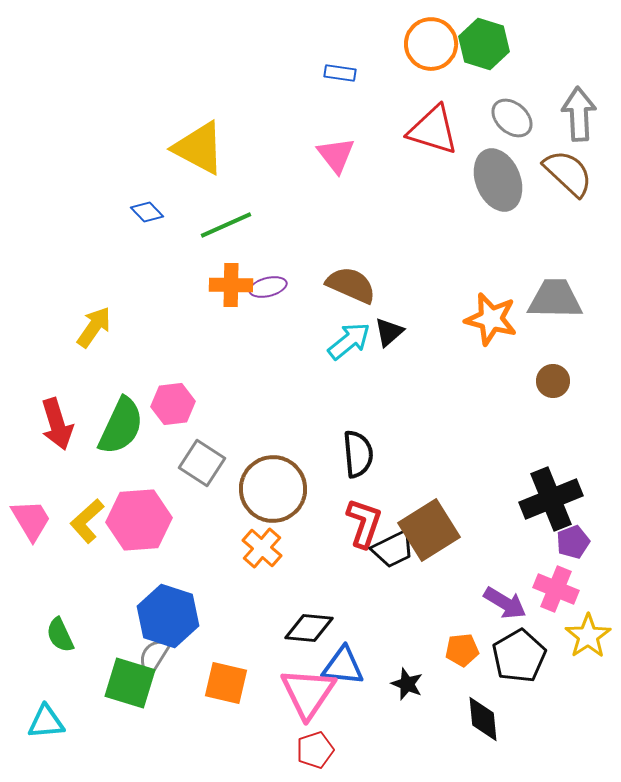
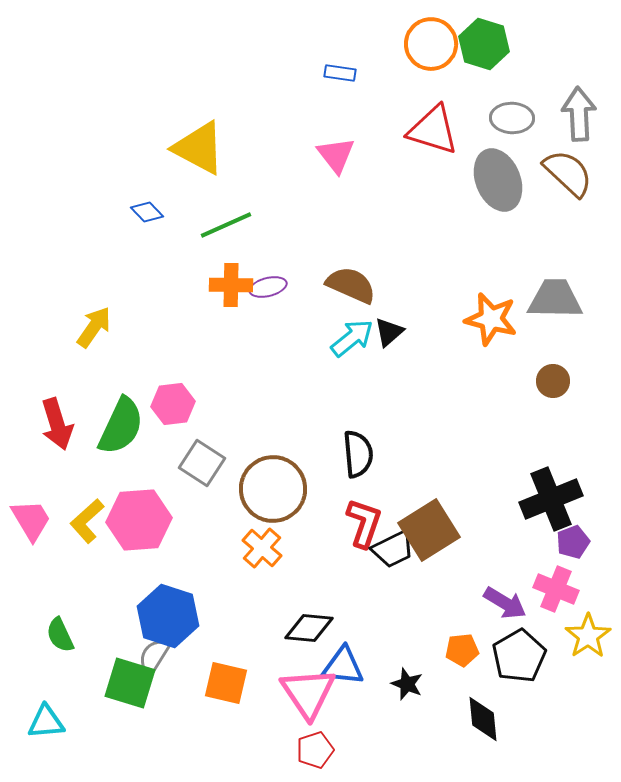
gray ellipse at (512, 118): rotated 39 degrees counterclockwise
cyan arrow at (349, 341): moved 3 px right, 3 px up
pink triangle at (308, 693): rotated 8 degrees counterclockwise
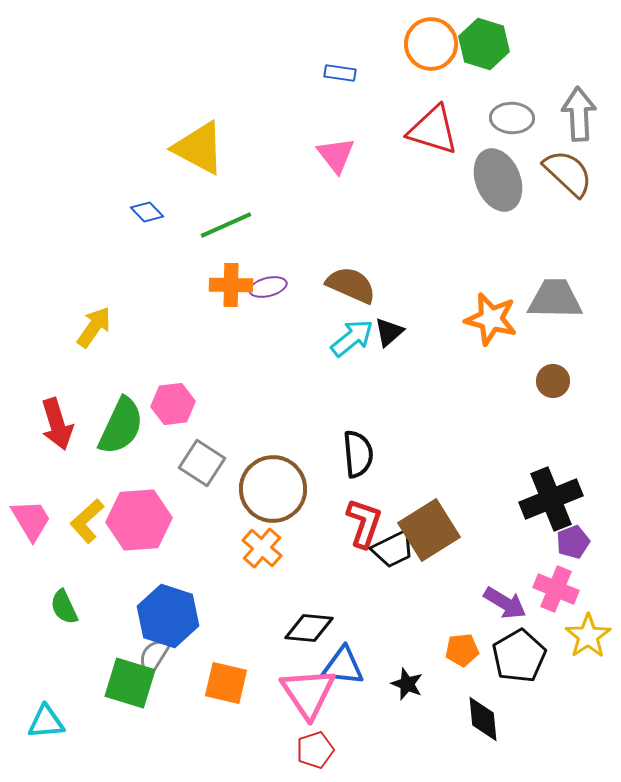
green semicircle at (60, 635): moved 4 px right, 28 px up
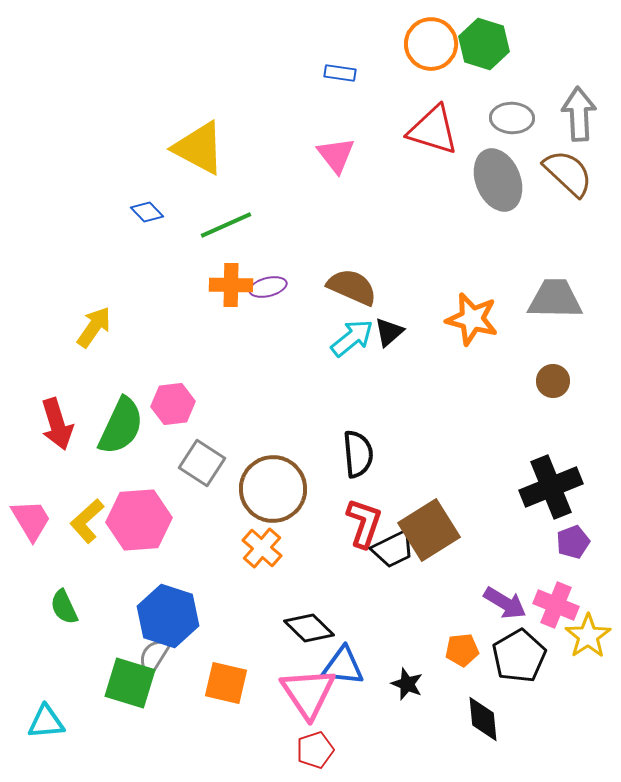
brown semicircle at (351, 285): moved 1 px right, 2 px down
orange star at (491, 319): moved 19 px left
black cross at (551, 499): moved 12 px up
pink cross at (556, 589): moved 16 px down
black diamond at (309, 628): rotated 39 degrees clockwise
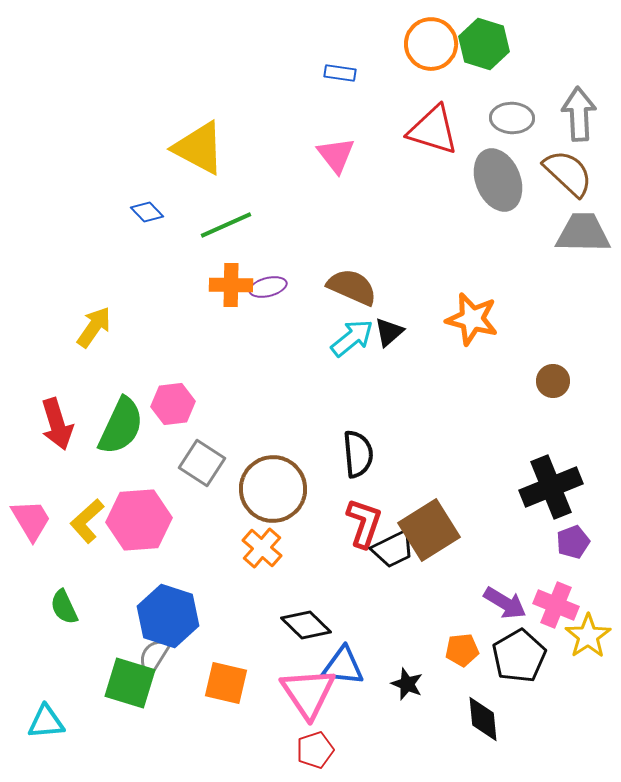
gray trapezoid at (555, 299): moved 28 px right, 66 px up
black diamond at (309, 628): moved 3 px left, 3 px up
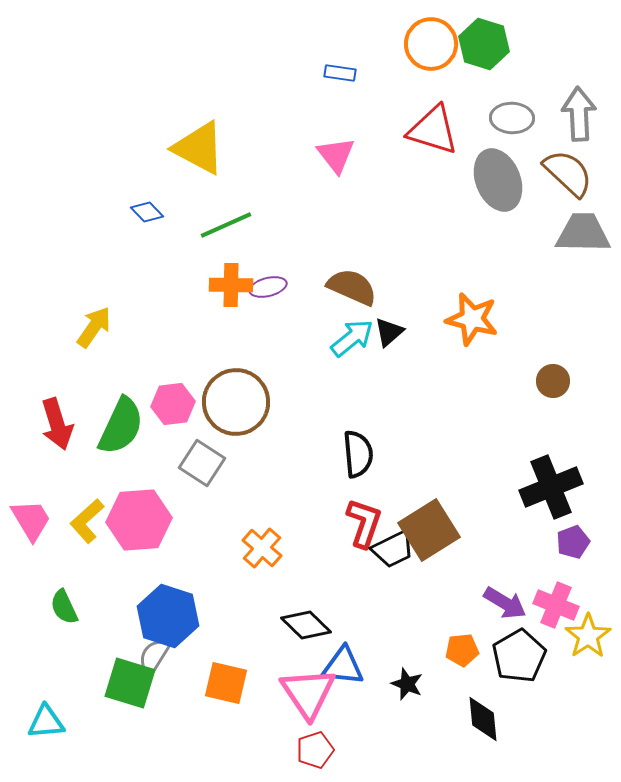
brown circle at (273, 489): moved 37 px left, 87 px up
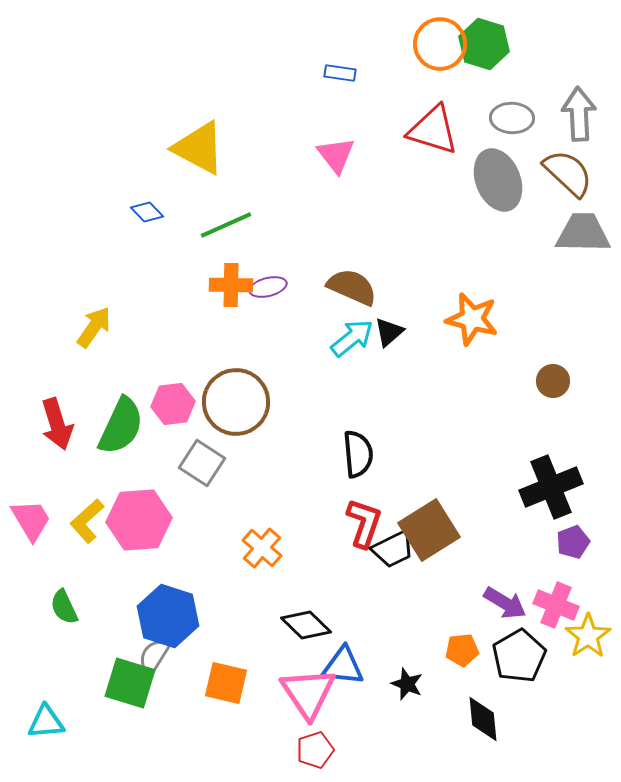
orange circle at (431, 44): moved 9 px right
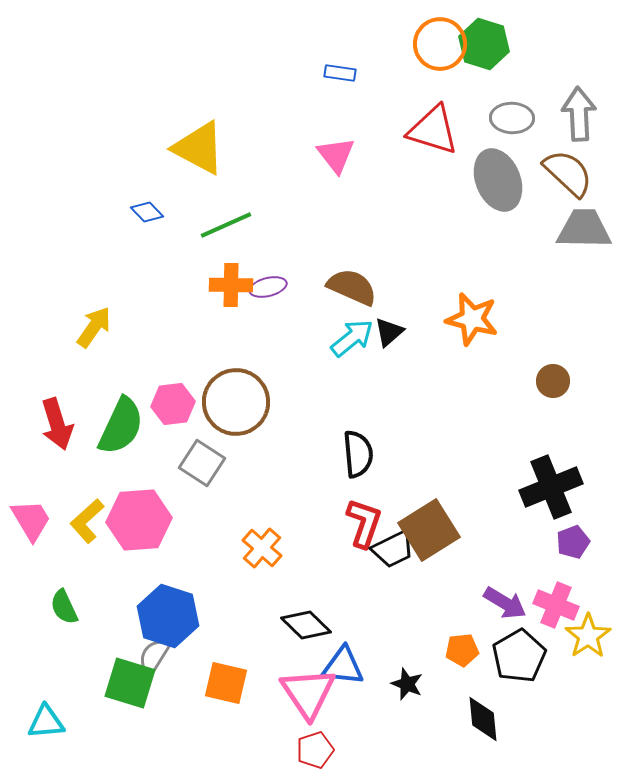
gray trapezoid at (583, 233): moved 1 px right, 4 px up
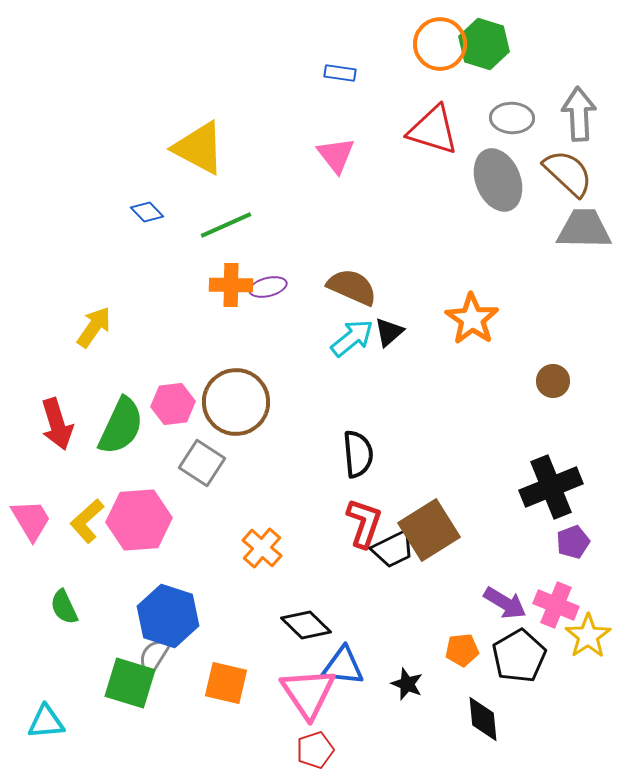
orange star at (472, 319): rotated 20 degrees clockwise
